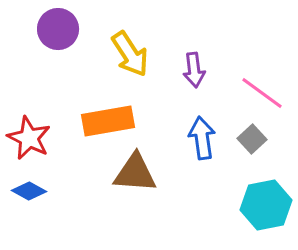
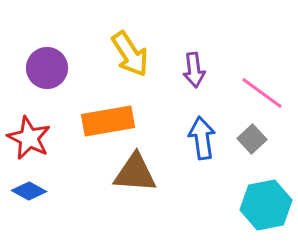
purple circle: moved 11 px left, 39 px down
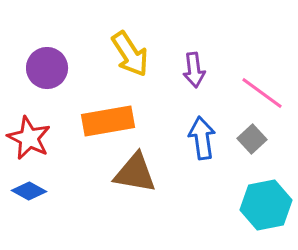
brown triangle: rotated 6 degrees clockwise
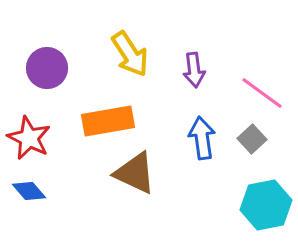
brown triangle: rotated 15 degrees clockwise
blue diamond: rotated 20 degrees clockwise
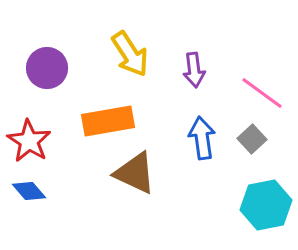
red star: moved 3 px down; rotated 6 degrees clockwise
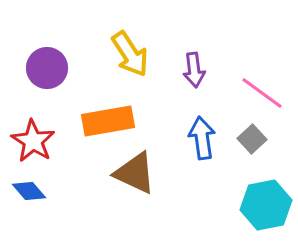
red star: moved 4 px right
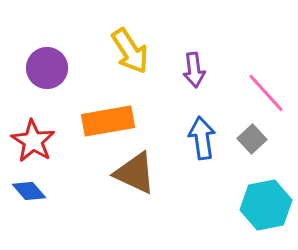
yellow arrow: moved 3 px up
pink line: moved 4 px right; rotated 12 degrees clockwise
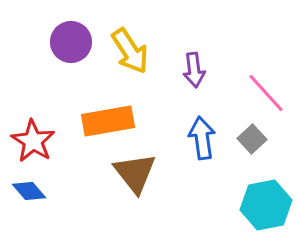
purple circle: moved 24 px right, 26 px up
brown triangle: rotated 27 degrees clockwise
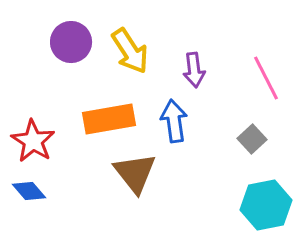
pink line: moved 15 px up; rotated 15 degrees clockwise
orange rectangle: moved 1 px right, 2 px up
blue arrow: moved 28 px left, 17 px up
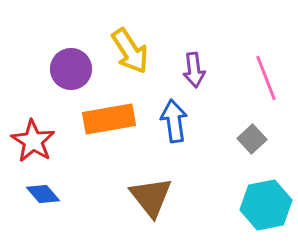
purple circle: moved 27 px down
pink line: rotated 6 degrees clockwise
brown triangle: moved 16 px right, 24 px down
blue diamond: moved 14 px right, 3 px down
